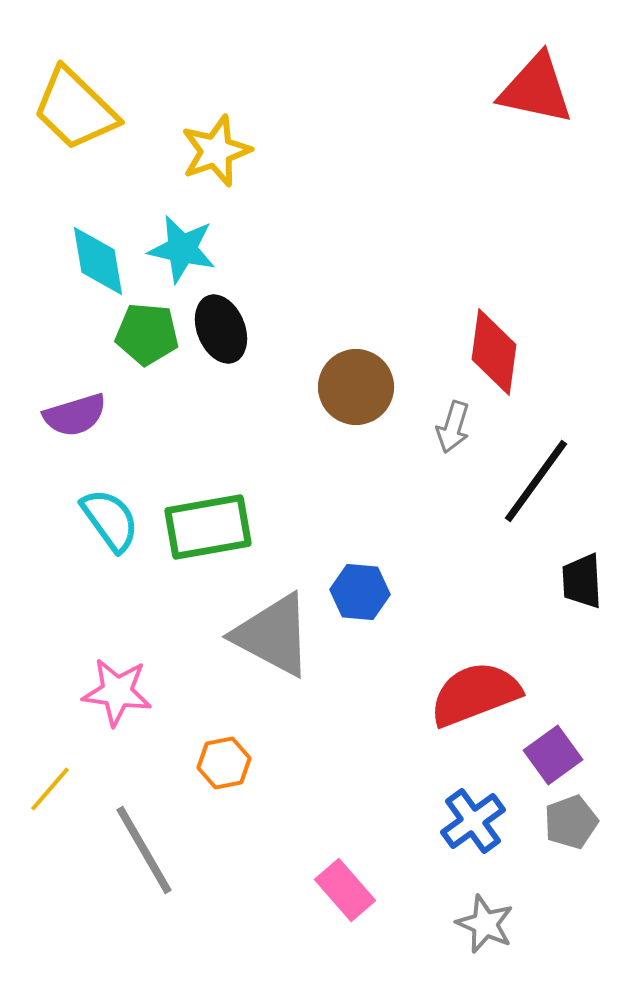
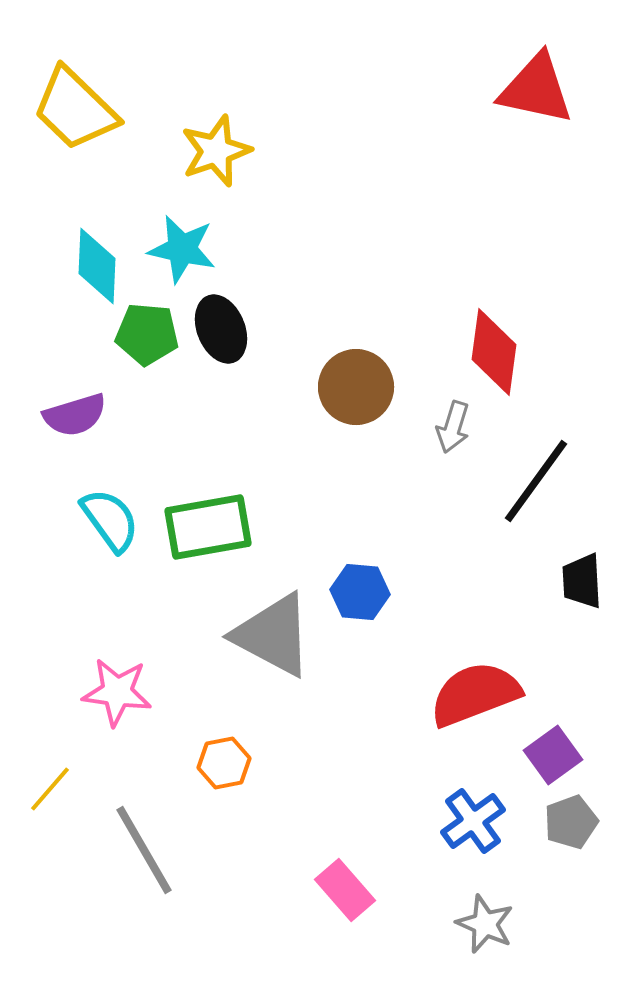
cyan diamond: moved 1 px left, 5 px down; rotated 12 degrees clockwise
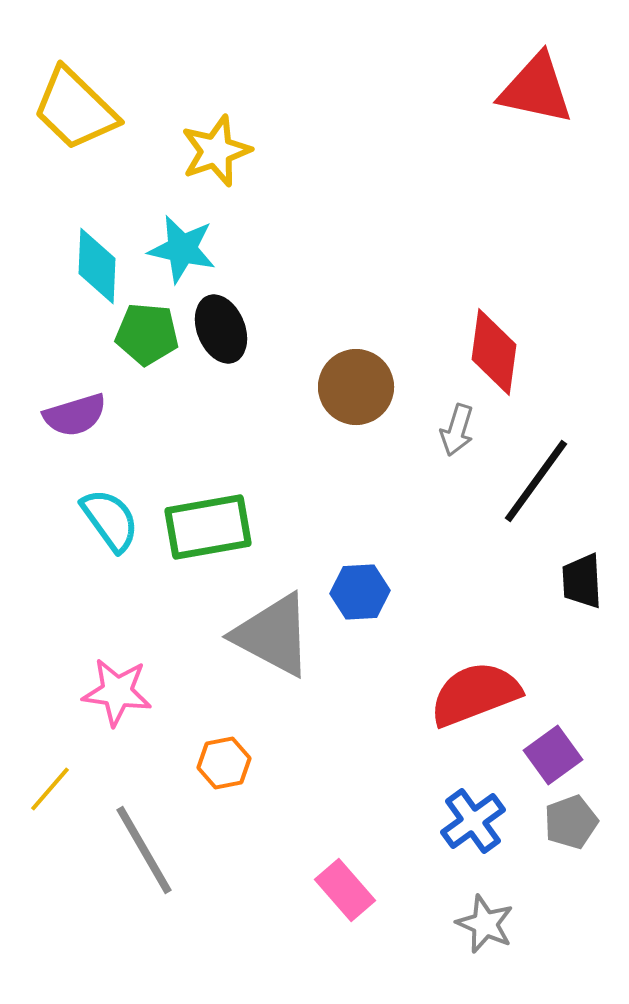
gray arrow: moved 4 px right, 3 px down
blue hexagon: rotated 8 degrees counterclockwise
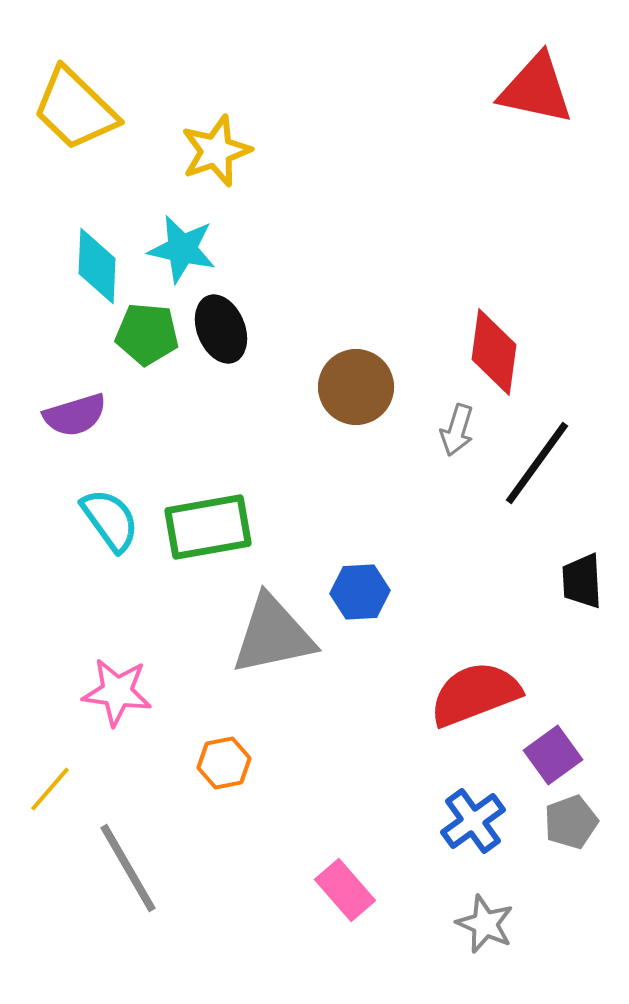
black line: moved 1 px right, 18 px up
gray triangle: rotated 40 degrees counterclockwise
gray line: moved 16 px left, 18 px down
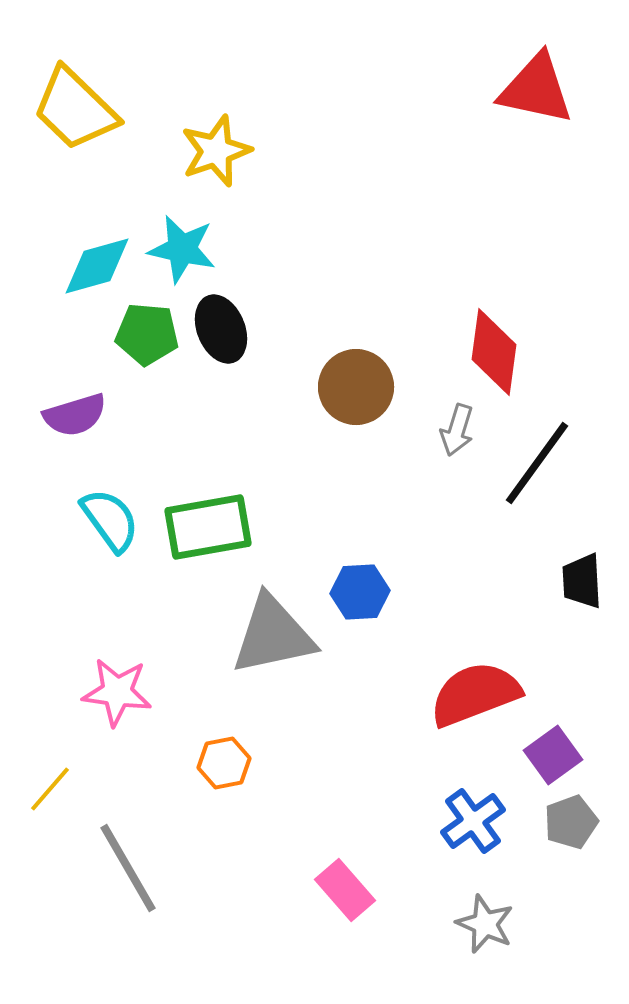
cyan diamond: rotated 72 degrees clockwise
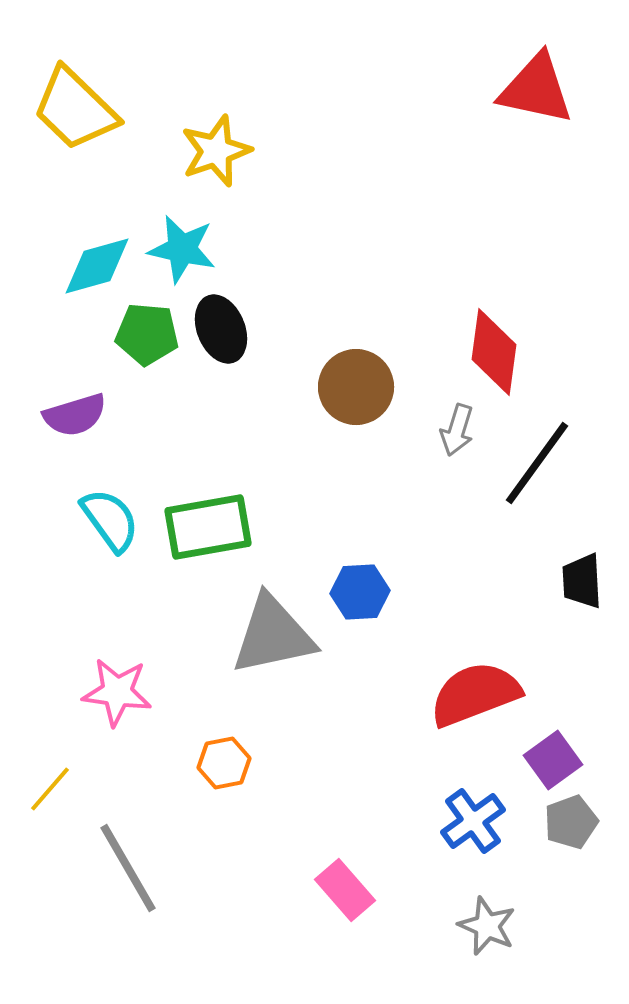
purple square: moved 5 px down
gray star: moved 2 px right, 2 px down
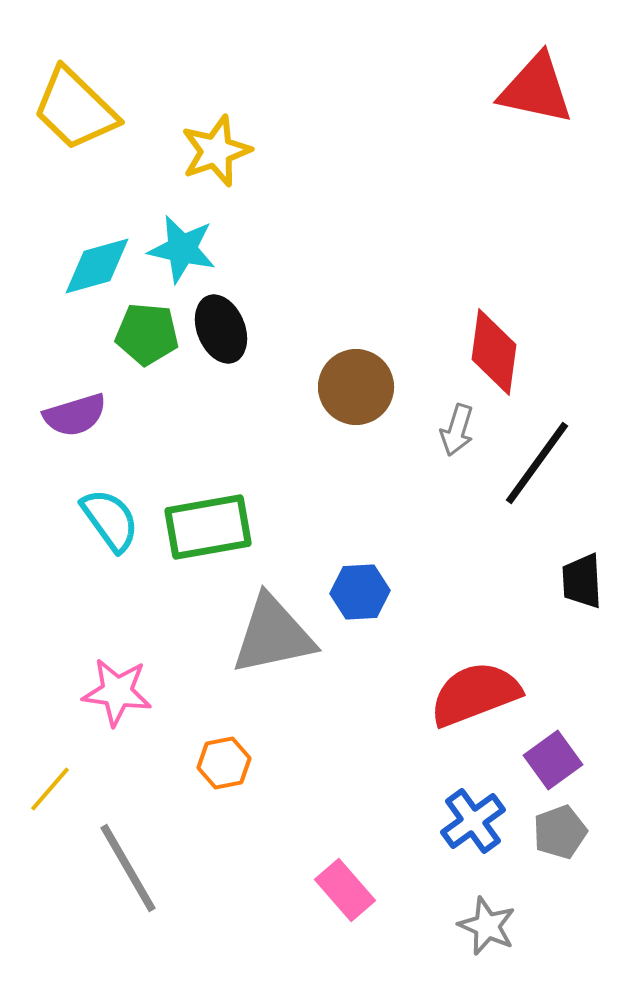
gray pentagon: moved 11 px left, 10 px down
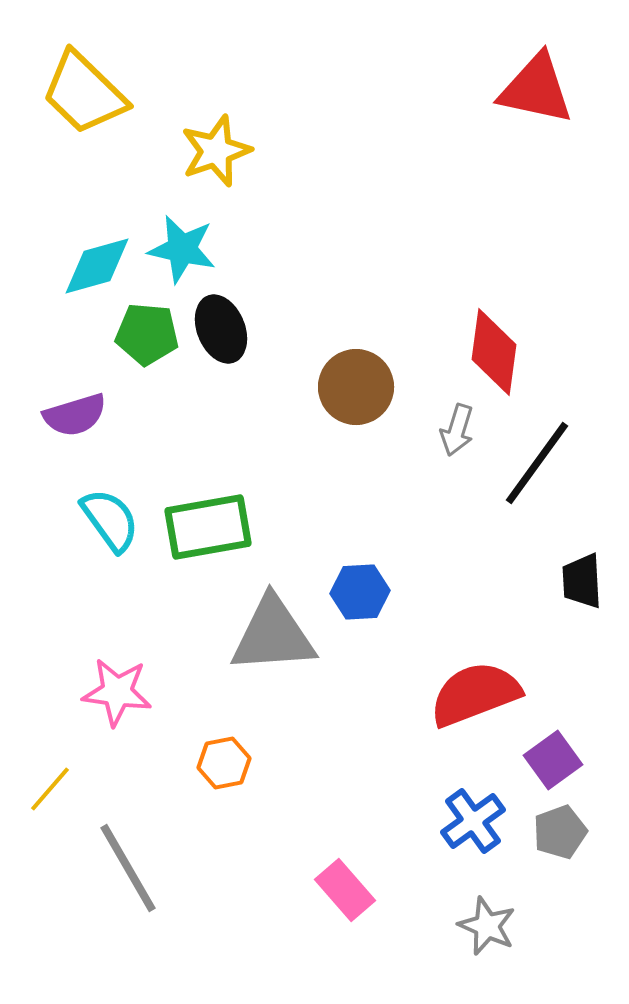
yellow trapezoid: moved 9 px right, 16 px up
gray triangle: rotated 8 degrees clockwise
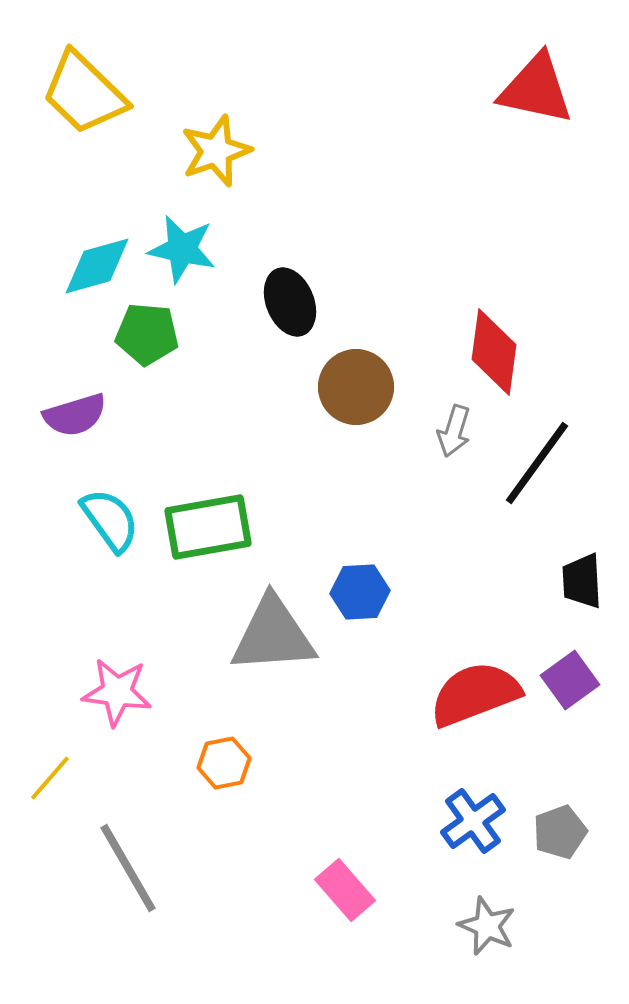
black ellipse: moved 69 px right, 27 px up
gray arrow: moved 3 px left, 1 px down
purple square: moved 17 px right, 80 px up
yellow line: moved 11 px up
